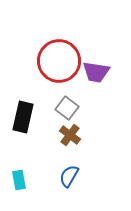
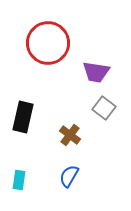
red circle: moved 11 px left, 18 px up
gray square: moved 37 px right
cyan rectangle: rotated 18 degrees clockwise
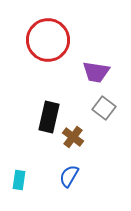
red circle: moved 3 px up
black rectangle: moved 26 px right
brown cross: moved 3 px right, 2 px down
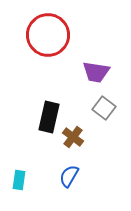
red circle: moved 5 px up
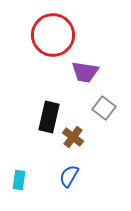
red circle: moved 5 px right
purple trapezoid: moved 11 px left
